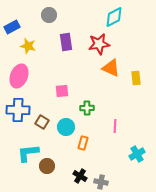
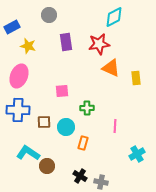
brown square: moved 2 px right; rotated 32 degrees counterclockwise
cyan L-shape: rotated 40 degrees clockwise
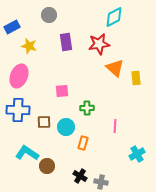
yellow star: moved 1 px right
orange triangle: moved 4 px right; rotated 18 degrees clockwise
cyan L-shape: moved 1 px left
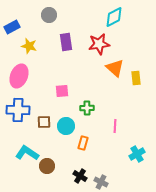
cyan circle: moved 1 px up
gray cross: rotated 16 degrees clockwise
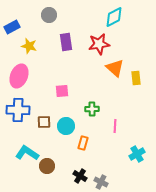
green cross: moved 5 px right, 1 px down
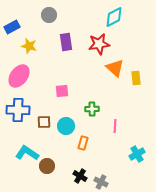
pink ellipse: rotated 15 degrees clockwise
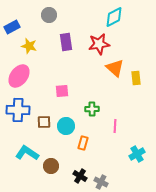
brown circle: moved 4 px right
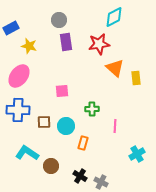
gray circle: moved 10 px right, 5 px down
blue rectangle: moved 1 px left, 1 px down
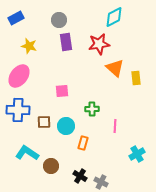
blue rectangle: moved 5 px right, 10 px up
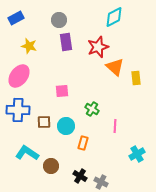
red star: moved 1 px left, 3 px down; rotated 10 degrees counterclockwise
orange triangle: moved 1 px up
green cross: rotated 32 degrees clockwise
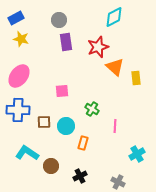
yellow star: moved 8 px left, 7 px up
black cross: rotated 32 degrees clockwise
gray cross: moved 17 px right
